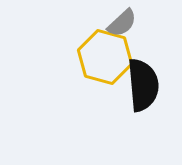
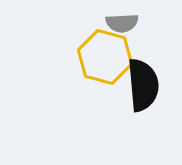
gray semicircle: rotated 40 degrees clockwise
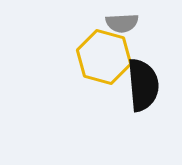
yellow hexagon: moved 1 px left
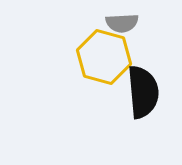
black semicircle: moved 7 px down
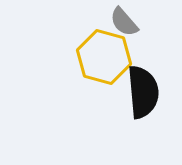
gray semicircle: moved 2 px right, 1 px up; rotated 52 degrees clockwise
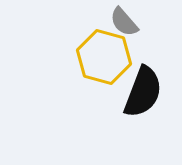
black semicircle: rotated 26 degrees clockwise
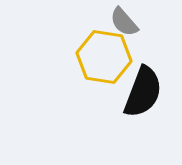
yellow hexagon: rotated 6 degrees counterclockwise
